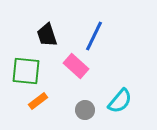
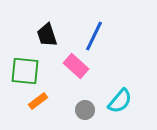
green square: moved 1 px left
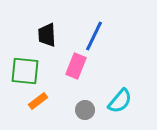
black trapezoid: rotated 15 degrees clockwise
pink rectangle: rotated 70 degrees clockwise
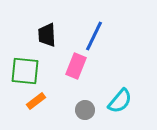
orange rectangle: moved 2 px left
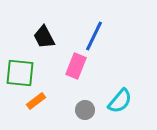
black trapezoid: moved 3 px left, 2 px down; rotated 25 degrees counterclockwise
green square: moved 5 px left, 2 px down
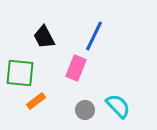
pink rectangle: moved 2 px down
cyan semicircle: moved 2 px left, 5 px down; rotated 84 degrees counterclockwise
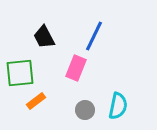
green square: rotated 12 degrees counterclockwise
cyan semicircle: rotated 56 degrees clockwise
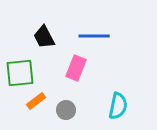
blue line: rotated 64 degrees clockwise
gray circle: moved 19 px left
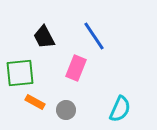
blue line: rotated 56 degrees clockwise
orange rectangle: moved 1 px left, 1 px down; rotated 66 degrees clockwise
cyan semicircle: moved 2 px right, 3 px down; rotated 12 degrees clockwise
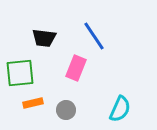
black trapezoid: moved 1 px down; rotated 55 degrees counterclockwise
orange rectangle: moved 2 px left, 1 px down; rotated 42 degrees counterclockwise
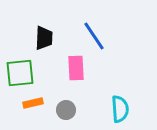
black trapezoid: rotated 95 degrees counterclockwise
pink rectangle: rotated 25 degrees counterclockwise
cyan semicircle: rotated 28 degrees counterclockwise
